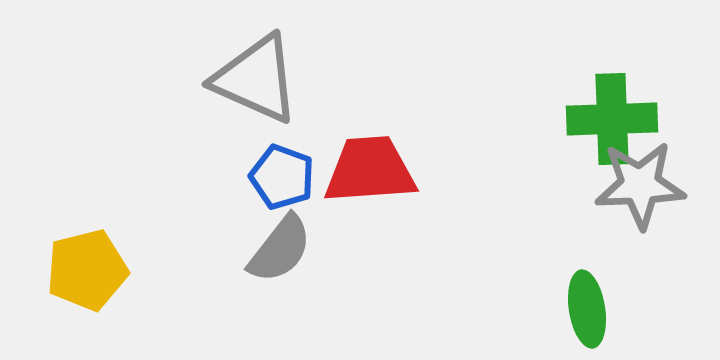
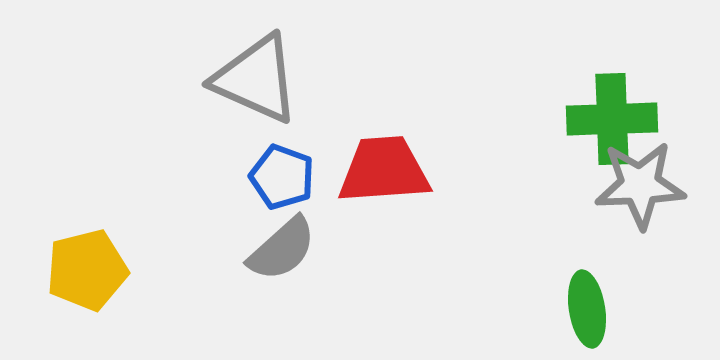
red trapezoid: moved 14 px right
gray semicircle: moved 2 px right; rotated 10 degrees clockwise
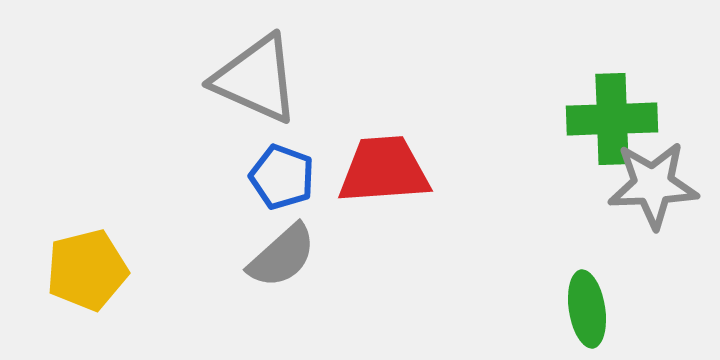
gray star: moved 13 px right
gray semicircle: moved 7 px down
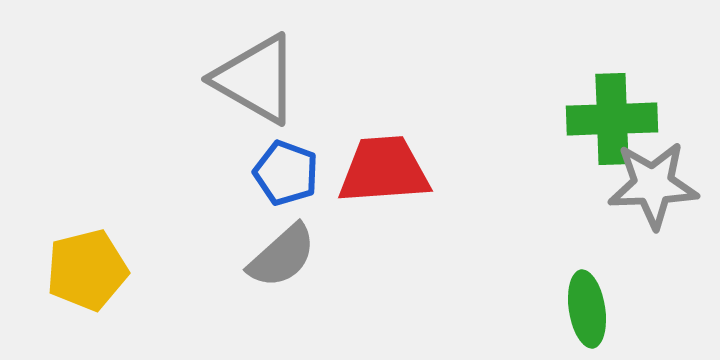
gray triangle: rotated 6 degrees clockwise
blue pentagon: moved 4 px right, 4 px up
